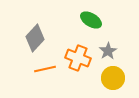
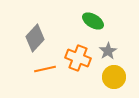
green ellipse: moved 2 px right, 1 px down
yellow circle: moved 1 px right, 1 px up
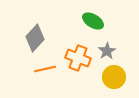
gray star: moved 1 px left
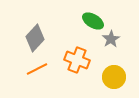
gray star: moved 4 px right, 12 px up
orange cross: moved 1 px left, 2 px down
orange line: moved 8 px left; rotated 15 degrees counterclockwise
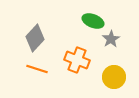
green ellipse: rotated 10 degrees counterclockwise
orange line: rotated 45 degrees clockwise
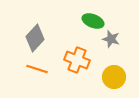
gray star: rotated 24 degrees counterclockwise
